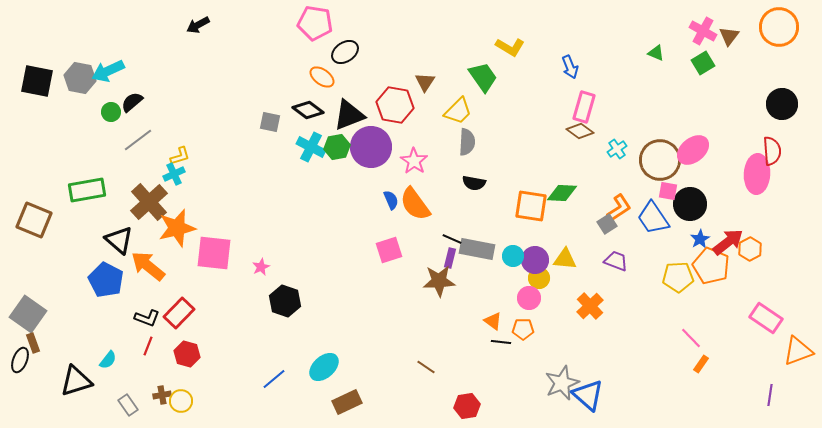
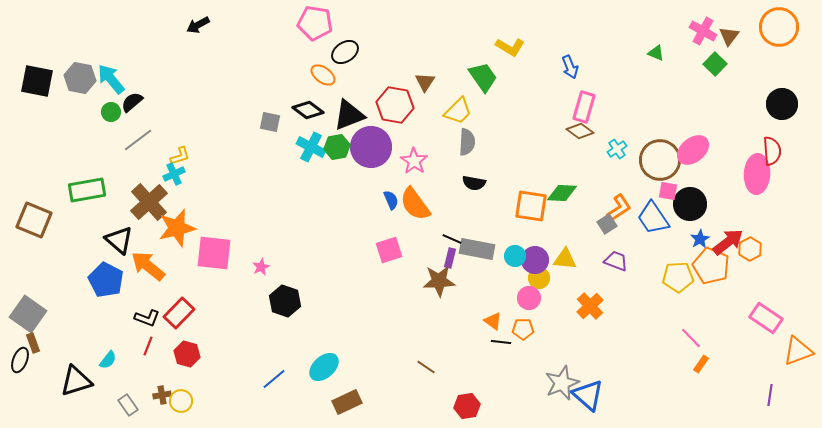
green square at (703, 63): moved 12 px right, 1 px down; rotated 15 degrees counterclockwise
cyan arrow at (108, 71): moved 3 px right, 8 px down; rotated 76 degrees clockwise
orange ellipse at (322, 77): moved 1 px right, 2 px up
cyan circle at (513, 256): moved 2 px right
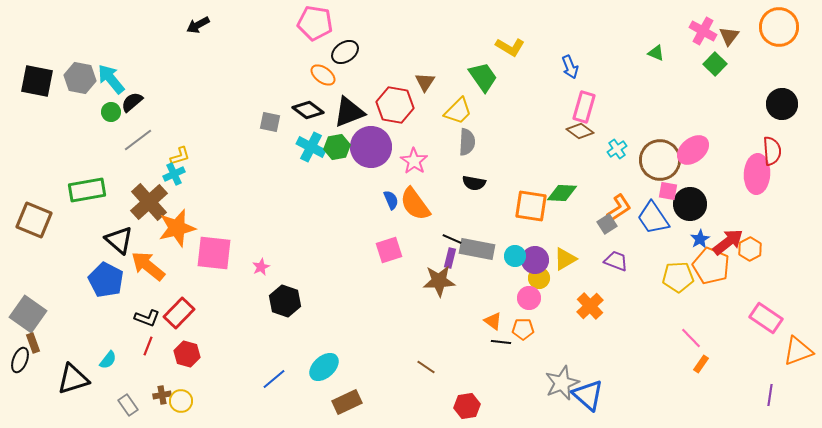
black triangle at (349, 115): moved 3 px up
yellow triangle at (565, 259): rotated 35 degrees counterclockwise
black triangle at (76, 381): moved 3 px left, 2 px up
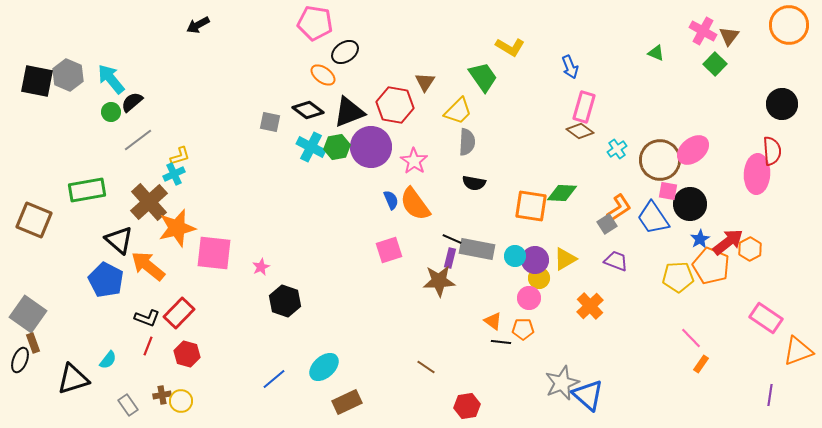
orange circle at (779, 27): moved 10 px right, 2 px up
gray hexagon at (80, 78): moved 12 px left, 3 px up; rotated 12 degrees clockwise
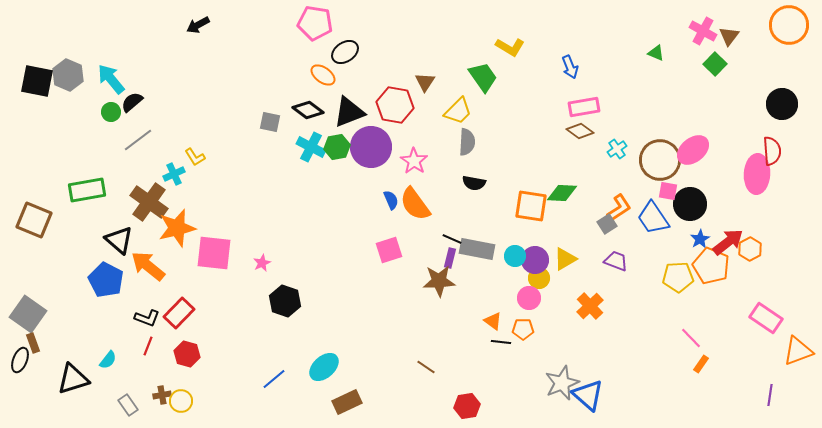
pink rectangle at (584, 107): rotated 64 degrees clockwise
yellow L-shape at (180, 156): moved 15 px right, 1 px down; rotated 75 degrees clockwise
brown cross at (149, 202): rotated 12 degrees counterclockwise
pink star at (261, 267): moved 1 px right, 4 px up
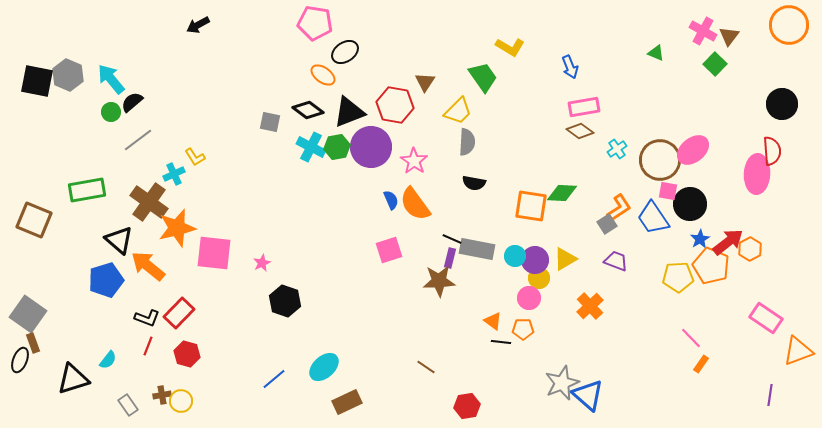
blue pentagon at (106, 280): rotated 28 degrees clockwise
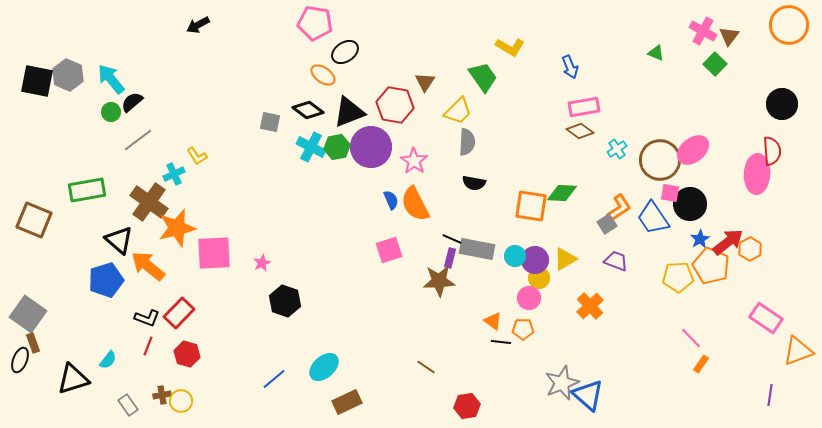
yellow L-shape at (195, 157): moved 2 px right, 1 px up
pink square at (668, 191): moved 2 px right, 2 px down
orange semicircle at (415, 204): rotated 9 degrees clockwise
pink square at (214, 253): rotated 9 degrees counterclockwise
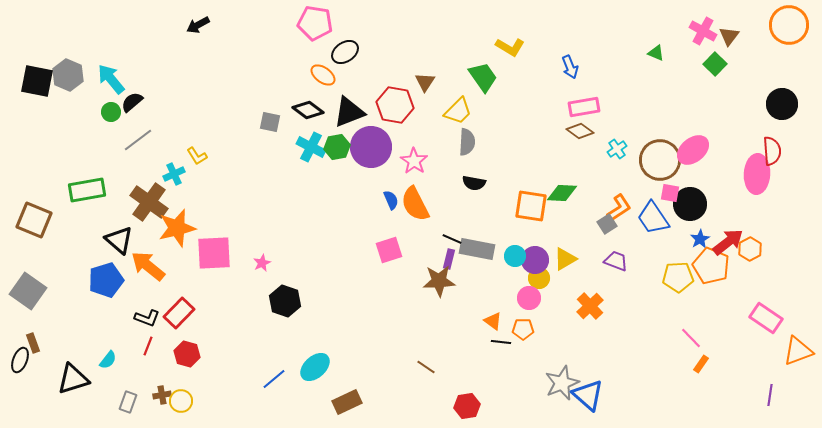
purple rectangle at (450, 258): moved 1 px left, 1 px down
gray square at (28, 314): moved 23 px up
cyan ellipse at (324, 367): moved 9 px left
gray rectangle at (128, 405): moved 3 px up; rotated 55 degrees clockwise
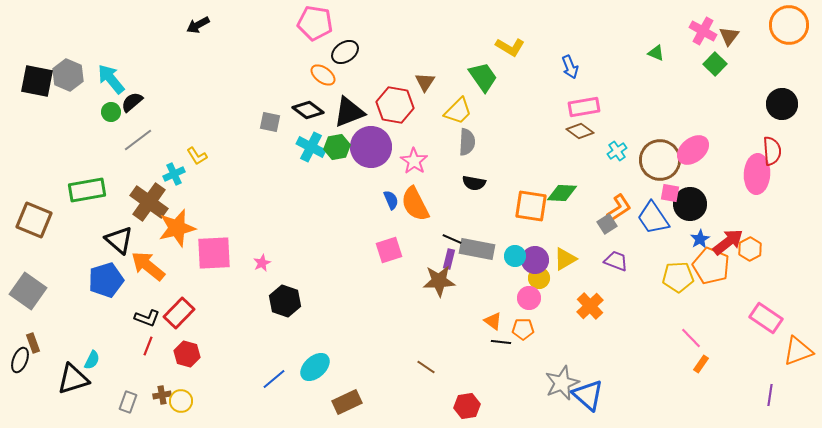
cyan cross at (617, 149): moved 2 px down
cyan semicircle at (108, 360): moved 16 px left; rotated 12 degrees counterclockwise
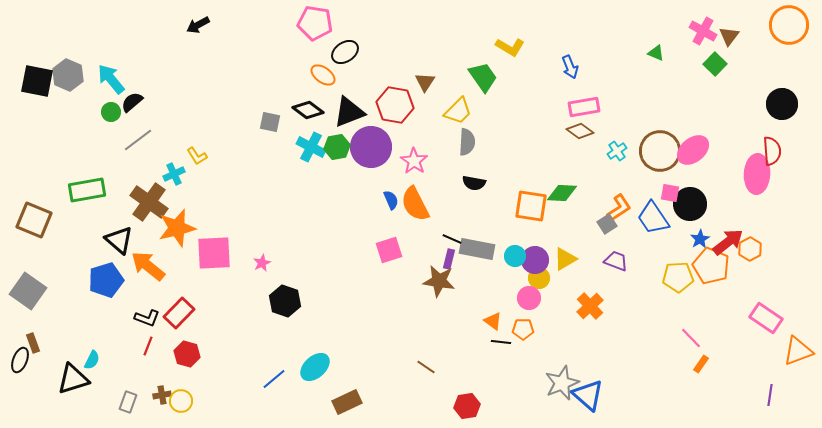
brown circle at (660, 160): moved 9 px up
brown star at (439, 281): rotated 12 degrees clockwise
